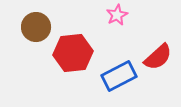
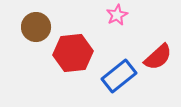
blue rectangle: rotated 12 degrees counterclockwise
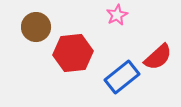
blue rectangle: moved 3 px right, 1 px down
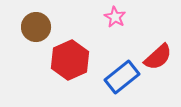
pink star: moved 2 px left, 2 px down; rotated 15 degrees counterclockwise
red hexagon: moved 3 px left, 7 px down; rotated 18 degrees counterclockwise
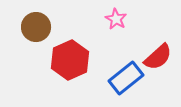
pink star: moved 1 px right, 2 px down
blue rectangle: moved 4 px right, 1 px down
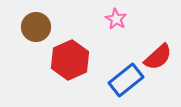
blue rectangle: moved 2 px down
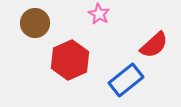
pink star: moved 17 px left, 5 px up
brown circle: moved 1 px left, 4 px up
red semicircle: moved 4 px left, 12 px up
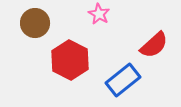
red hexagon: rotated 9 degrees counterclockwise
blue rectangle: moved 3 px left
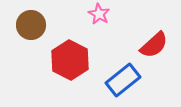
brown circle: moved 4 px left, 2 px down
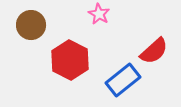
red semicircle: moved 6 px down
